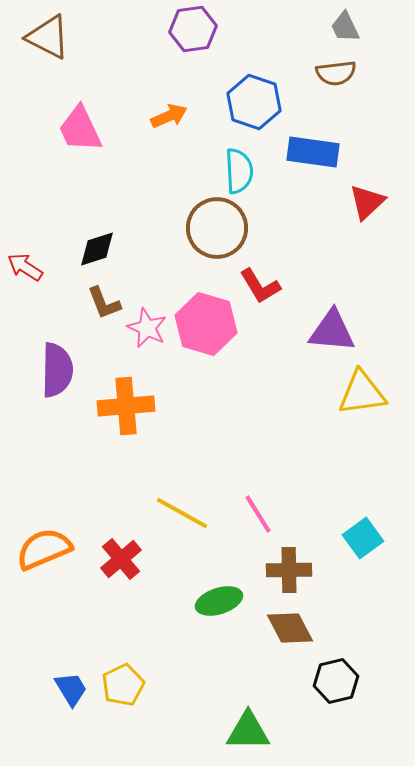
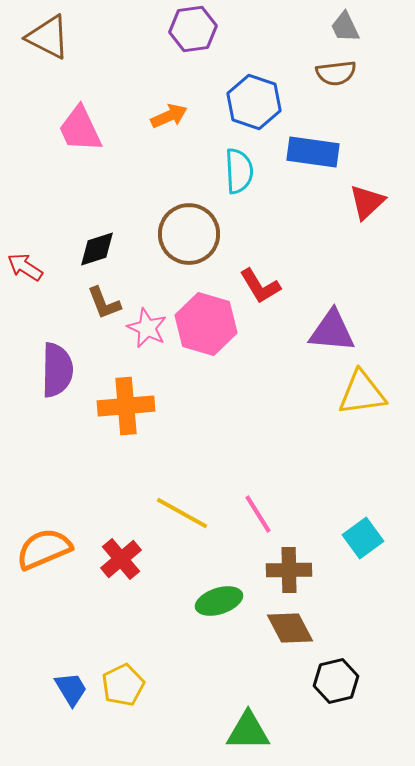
brown circle: moved 28 px left, 6 px down
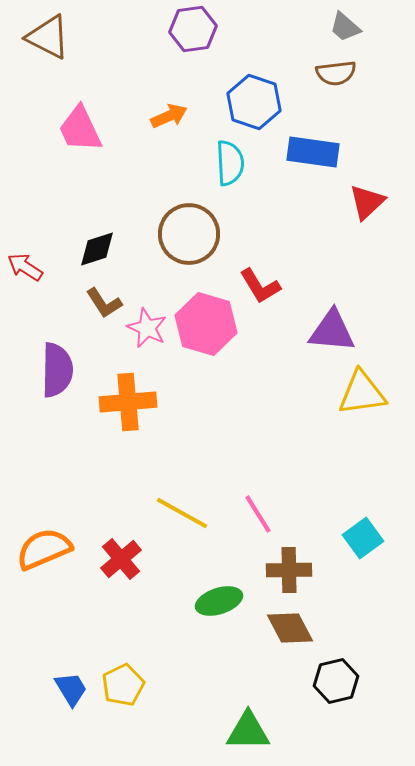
gray trapezoid: rotated 24 degrees counterclockwise
cyan semicircle: moved 9 px left, 8 px up
brown L-shape: rotated 12 degrees counterclockwise
orange cross: moved 2 px right, 4 px up
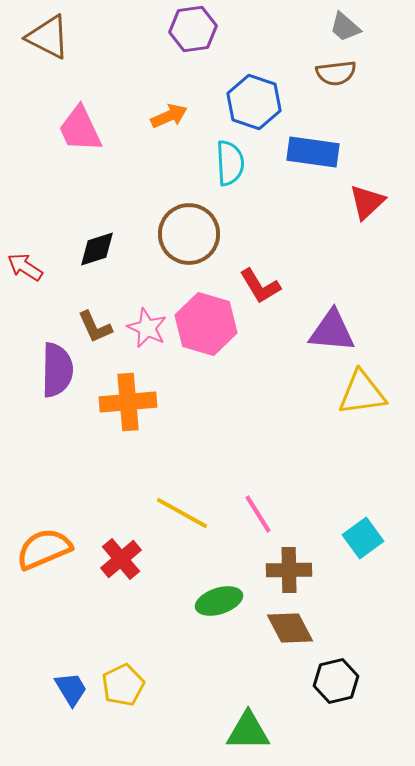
brown L-shape: moved 9 px left, 24 px down; rotated 9 degrees clockwise
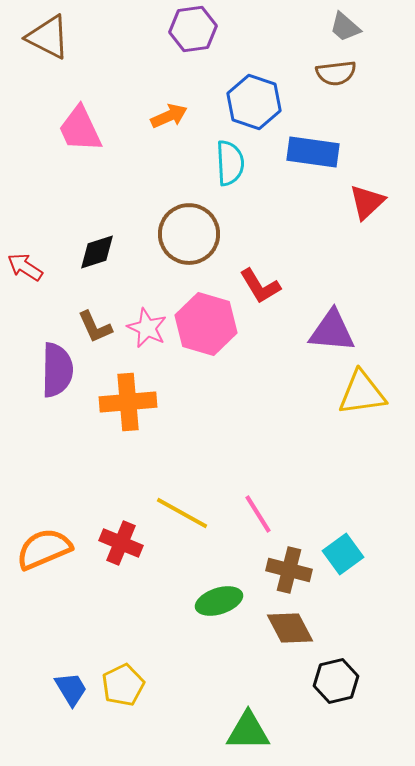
black diamond: moved 3 px down
cyan square: moved 20 px left, 16 px down
red cross: moved 16 px up; rotated 27 degrees counterclockwise
brown cross: rotated 15 degrees clockwise
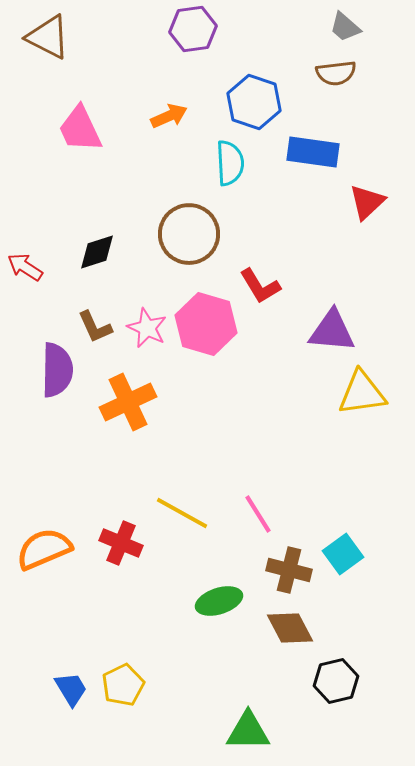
orange cross: rotated 20 degrees counterclockwise
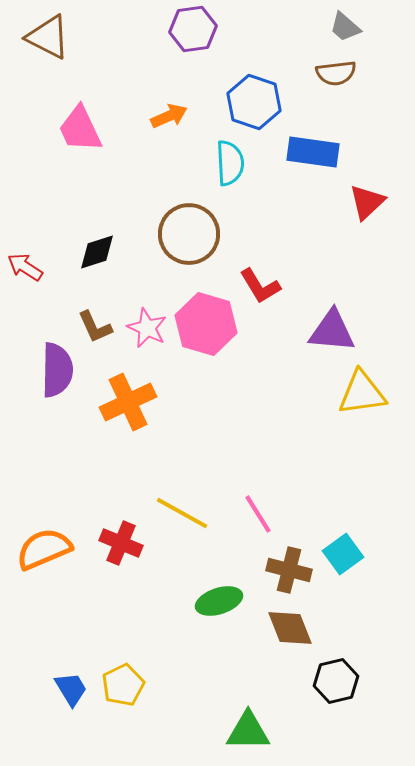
brown diamond: rotated 6 degrees clockwise
